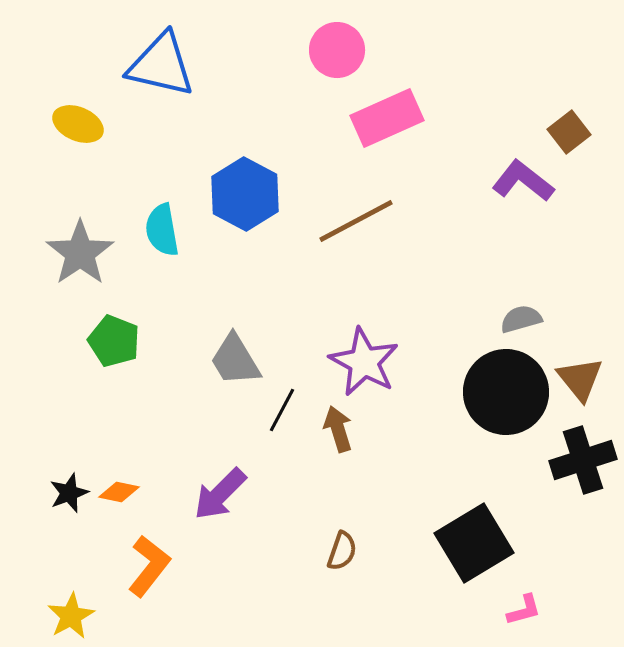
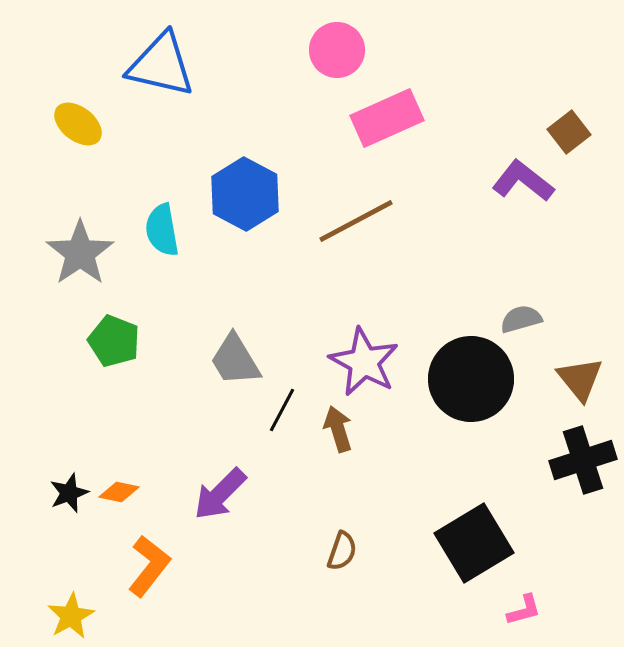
yellow ellipse: rotated 15 degrees clockwise
black circle: moved 35 px left, 13 px up
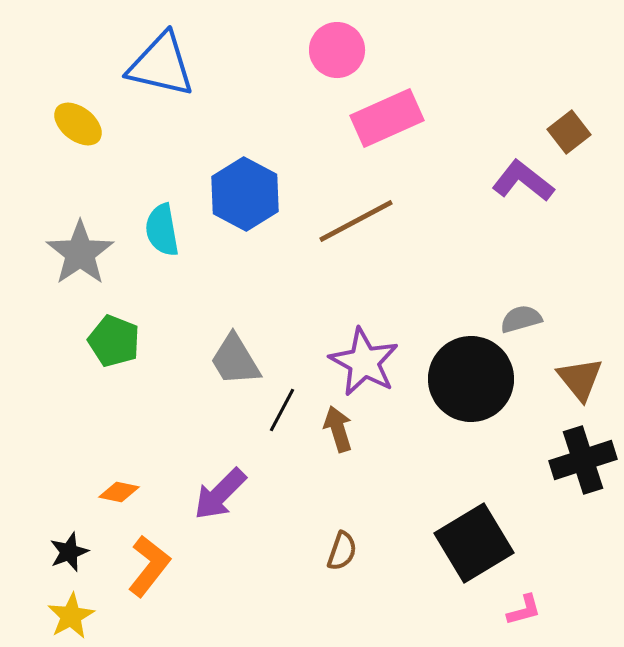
black star: moved 59 px down
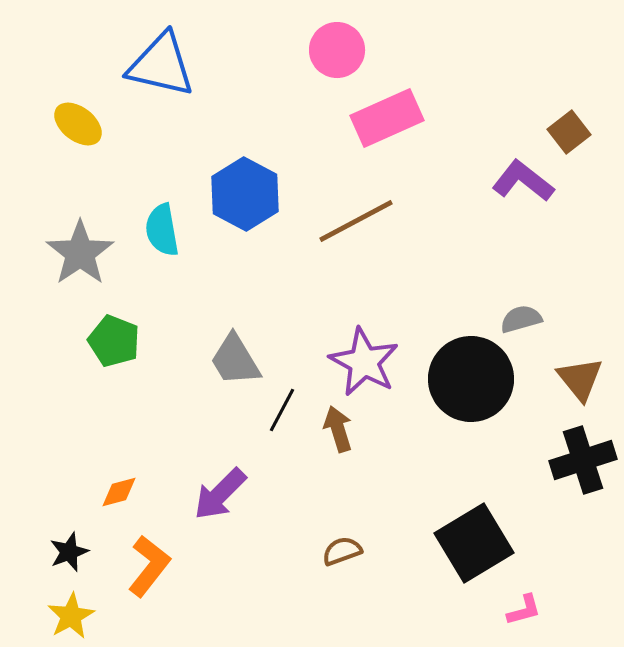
orange diamond: rotated 27 degrees counterclockwise
brown semicircle: rotated 129 degrees counterclockwise
